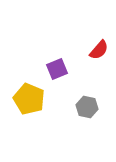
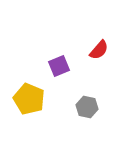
purple square: moved 2 px right, 3 px up
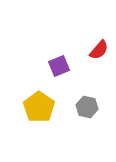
yellow pentagon: moved 10 px right, 8 px down; rotated 12 degrees clockwise
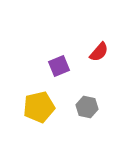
red semicircle: moved 2 px down
yellow pentagon: rotated 24 degrees clockwise
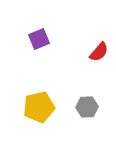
purple square: moved 20 px left, 27 px up
gray hexagon: rotated 15 degrees counterclockwise
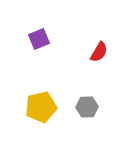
red semicircle: rotated 10 degrees counterclockwise
yellow pentagon: moved 2 px right
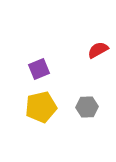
purple square: moved 30 px down
red semicircle: moved 1 px left, 2 px up; rotated 150 degrees counterclockwise
